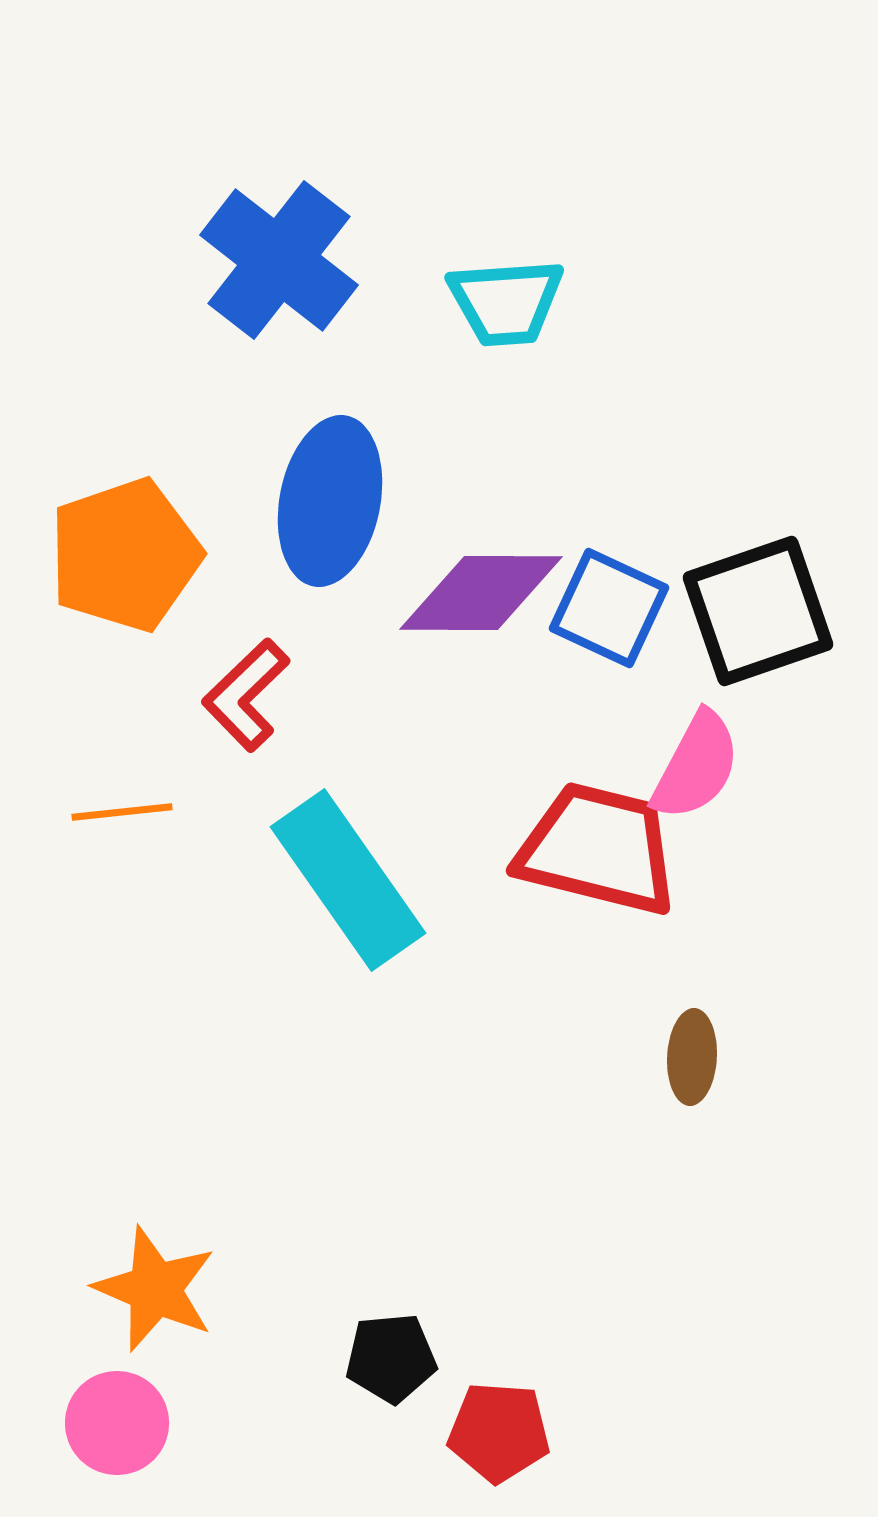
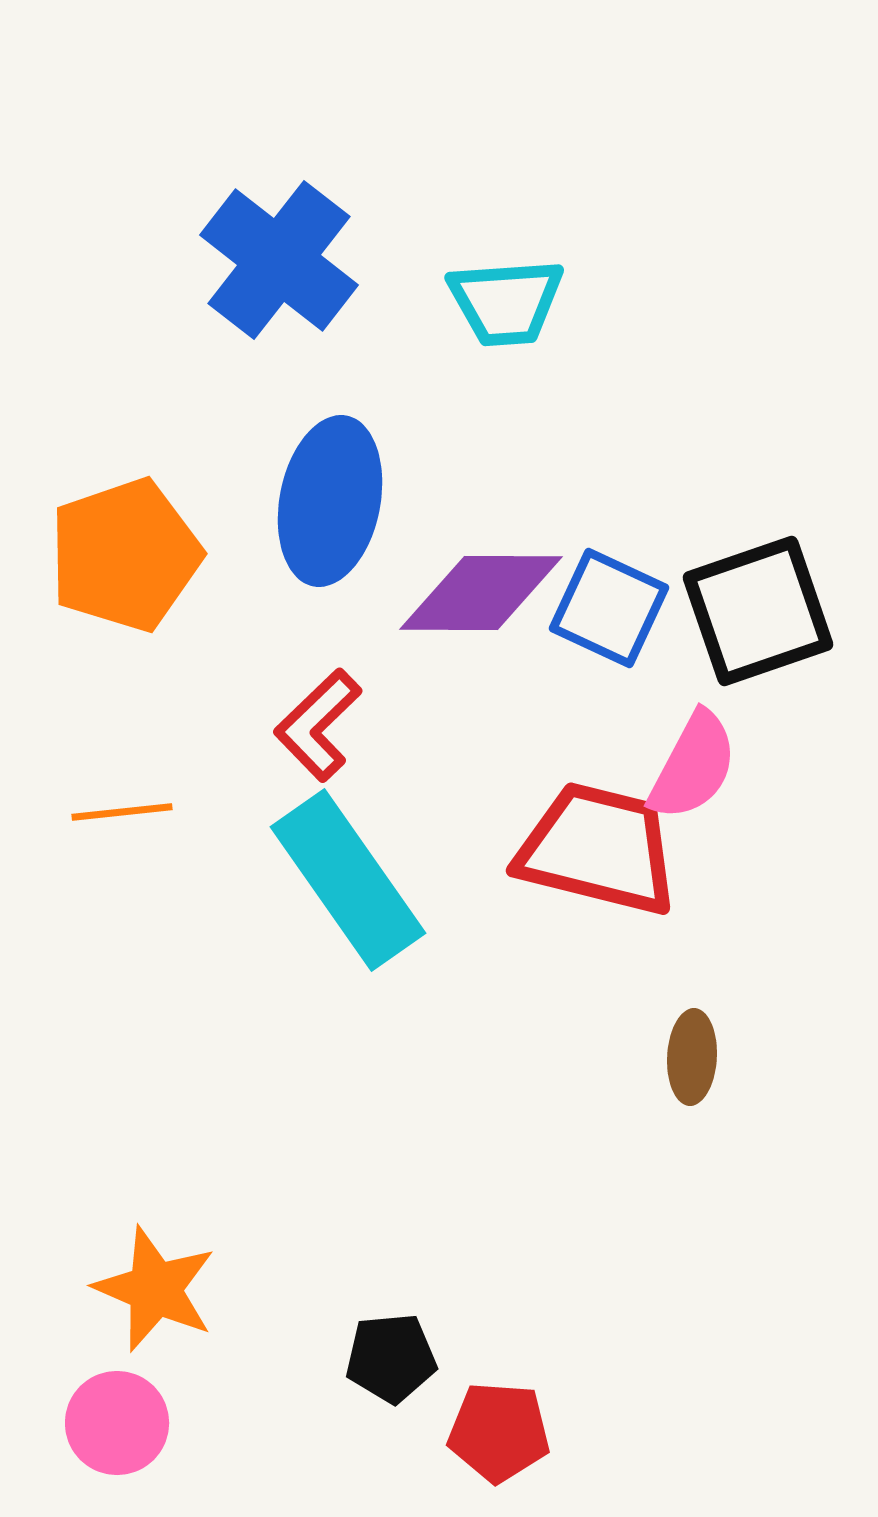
red L-shape: moved 72 px right, 30 px down
pink semicircle: moved 3 px left
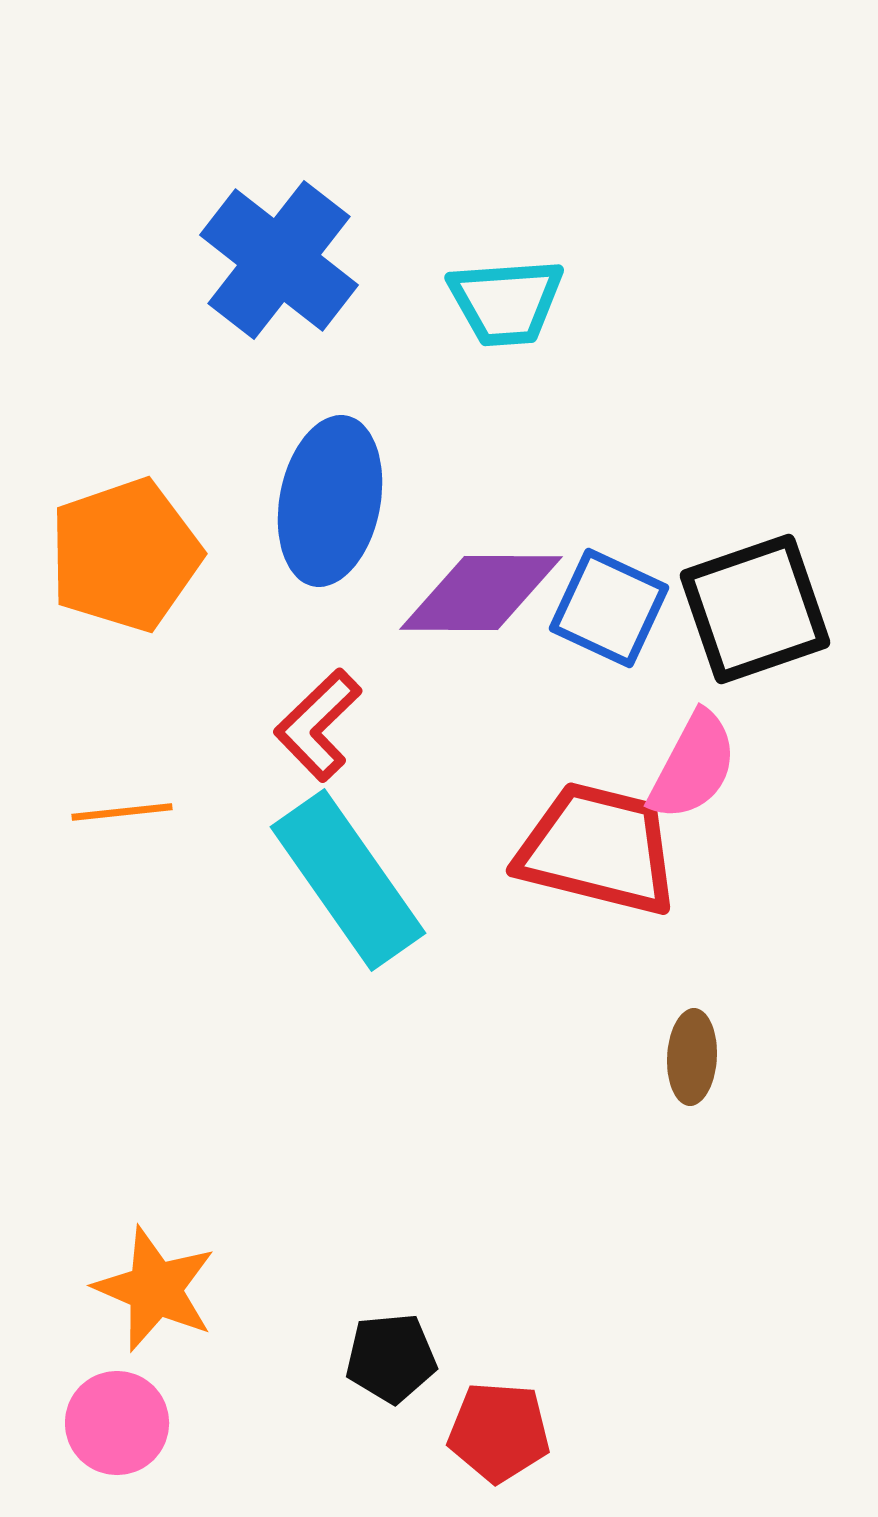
black square: moved 3 px left, 2 px up
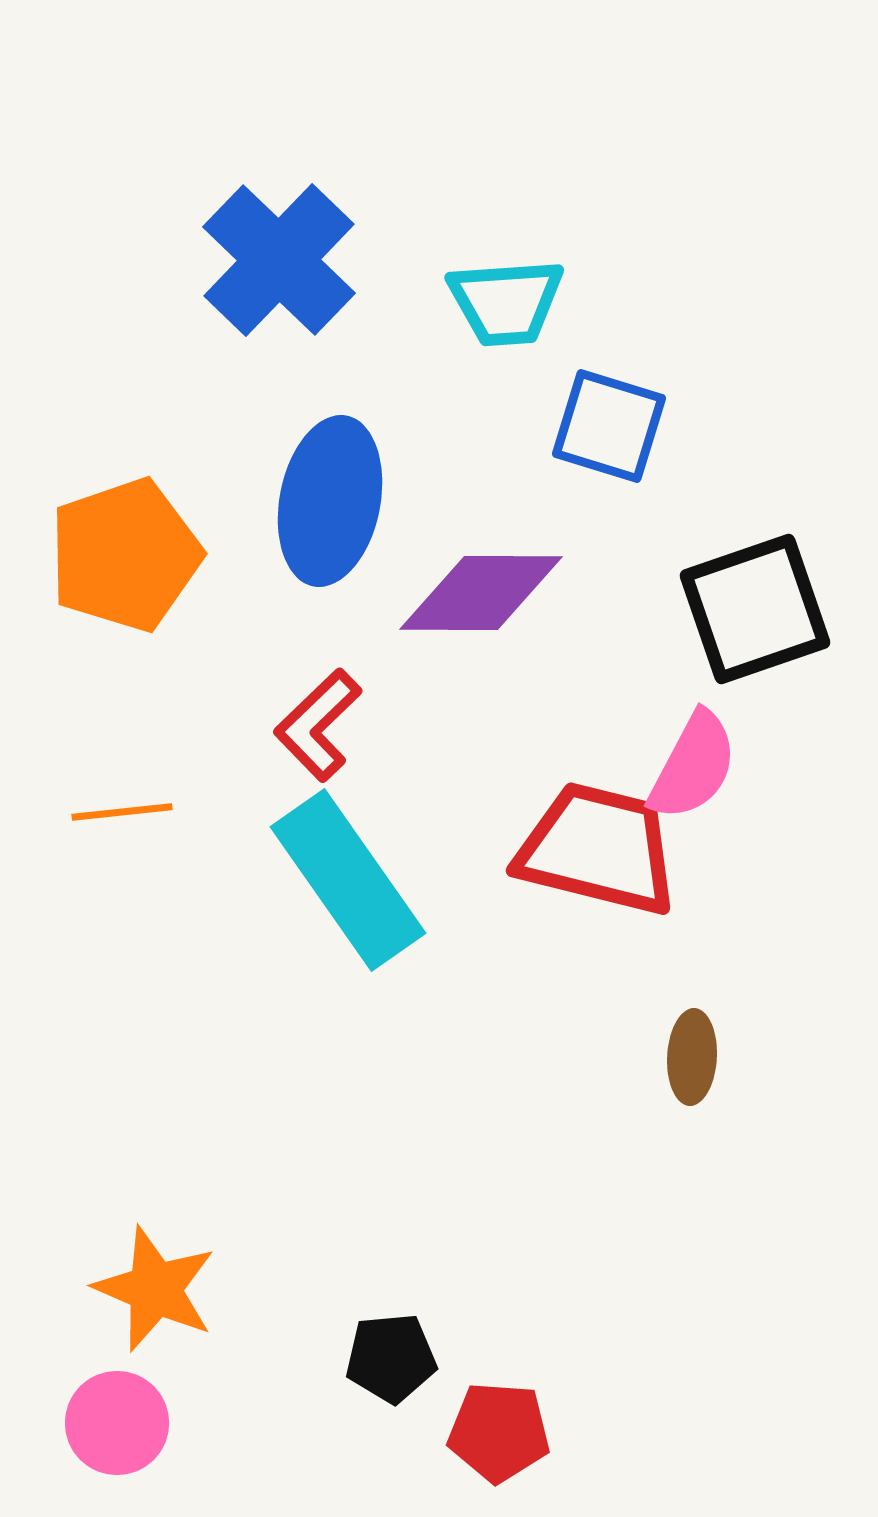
blue cross: rotated 6 degrees clockwise
blue square: moved 182 px up; rotated 8 degrees counterclockwise
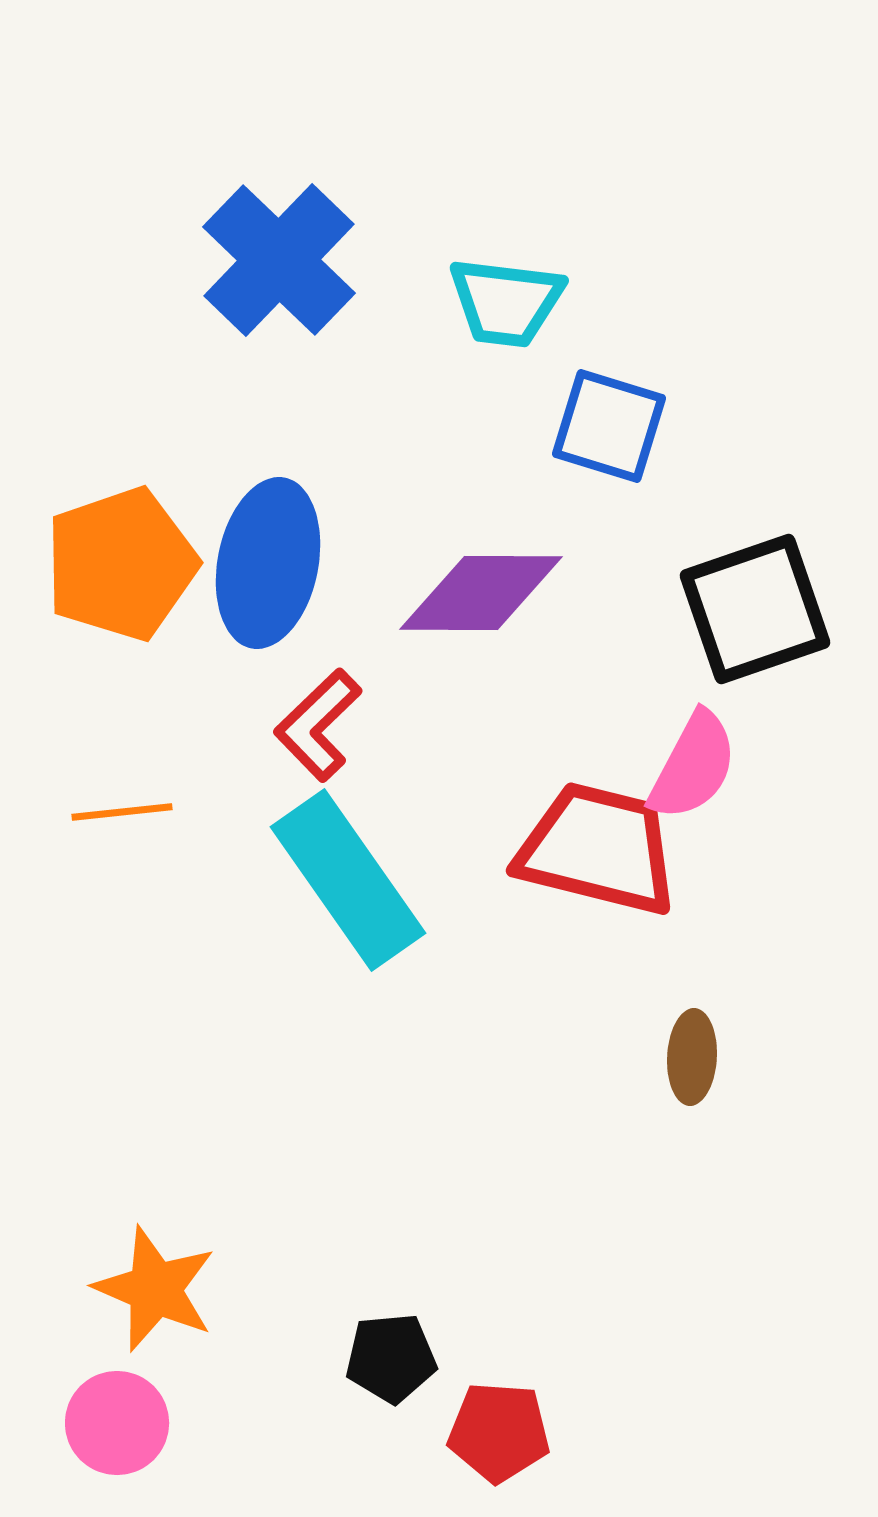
cyan trapezoid: rotated 11 degrees clockwise
blue ellipse: moved 62 px left, 62 px down
orange pentagon: moved 4 px left, 9 px down
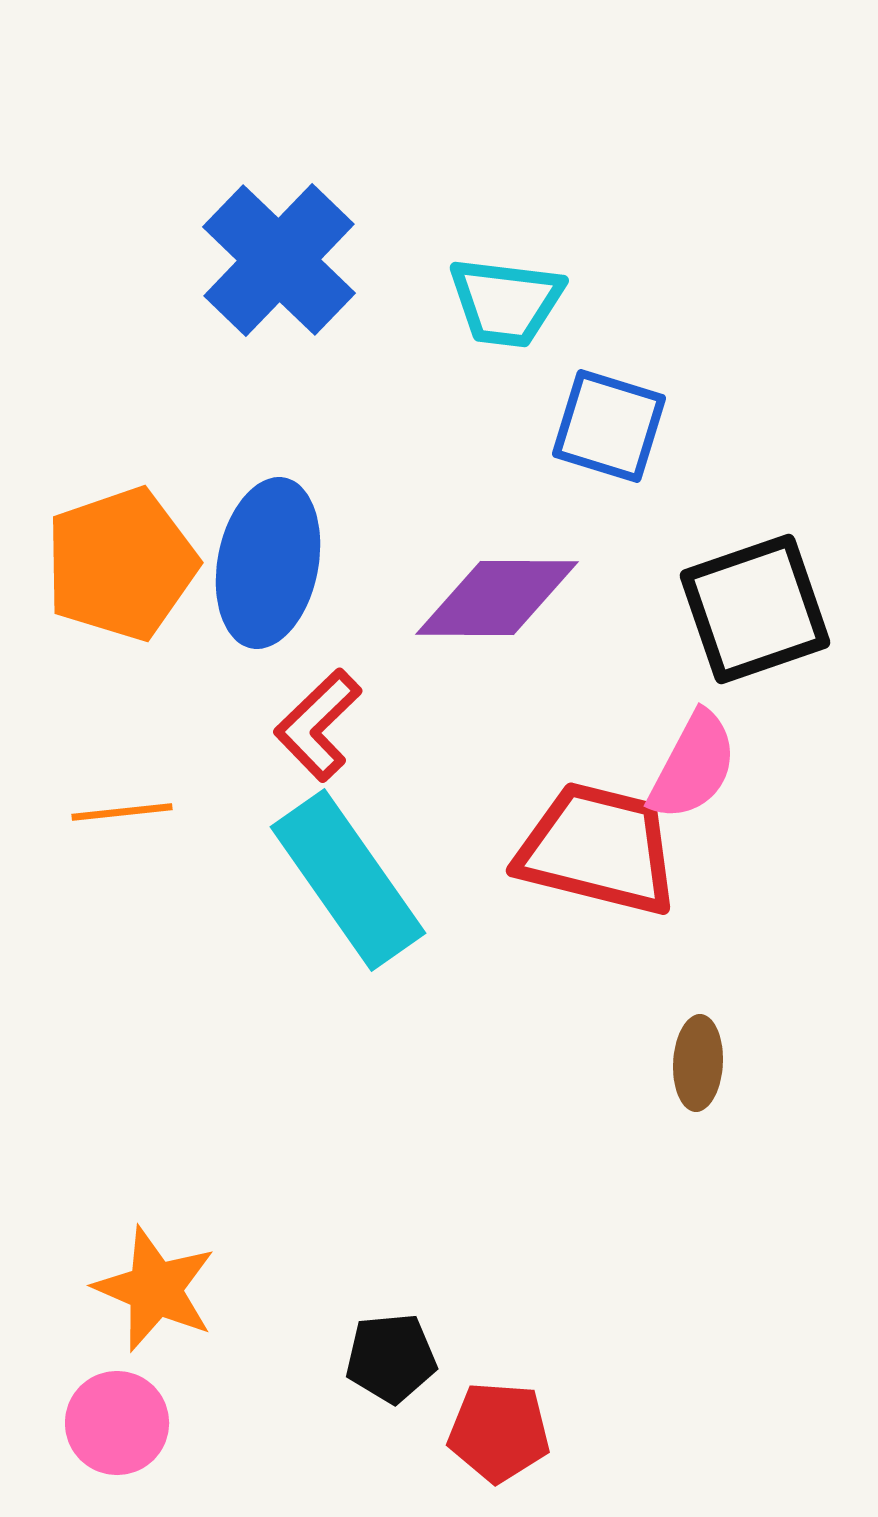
purple diamond: moved 16 px right, 5 px down
brown ellipse: moved 6 px right, 6 px down
